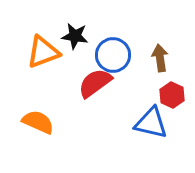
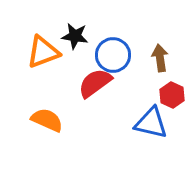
orange semicircle: moved 9 px right, 2 px up
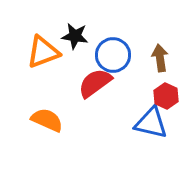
red hexagon: moved 6 px left, 1 px down
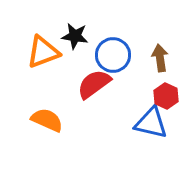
red semicircle: moved 1 px left, 1 px down
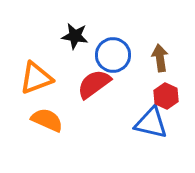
orange triangle: moved 7 px left, 26 px down
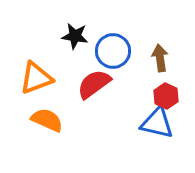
blue circle: moved 4 px up
blue triangle: moved 6 px right
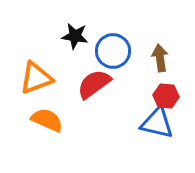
red hexagon: rotated 20 degrees counterclockwise
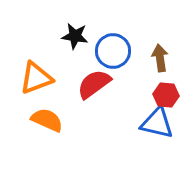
red hexagon: moved 1 px up
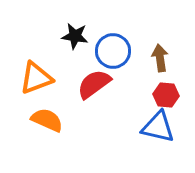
blue triangle: moved 1 px right, 4 px down
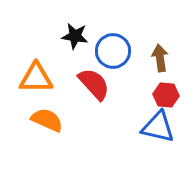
orange triangle: rotated 21 degrees clockwise
red semicircle: rotated 84 degrees clockwise
